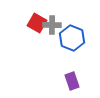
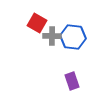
gray cross: moved 11 px down
blue hexagon: moved 1 px right, 1 px up; rotated 15 degrees counterclockwise
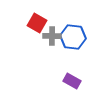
purple rectangle: rotated 42 degrees counterclockwise
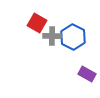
blue hexagon: rotated 20 degrees clockwise
purple rectangle: moved 15 px right, 7 px up
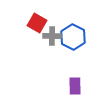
purple rectangle: moved 12 px left, 12 px down; rotated 60 degrees clockwise
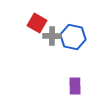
blue hexagon: rotated 15 degrees counterclockwise
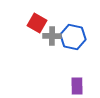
purple rectangle: moved 2 px right
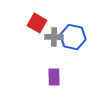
gray cross: moved 2 px right, 1 px down
purple rectangle: moved 23 px left, 9 px up
